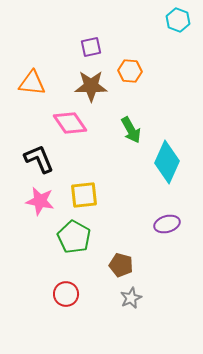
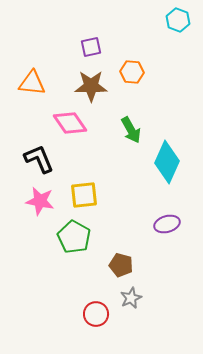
orange hexagon: moved 2 px right, 1 px down
red circle: moved 30 px right, 20 px down
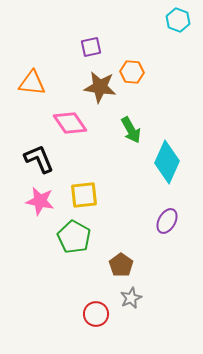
brown star: moved 9 px right, 1 px down; rotated 8 degrees clockwise
purple ellipse: moved 3 px up; rotated 45 degrees counterclockwise
brown pentagon: rotated 20 degrees clockwise
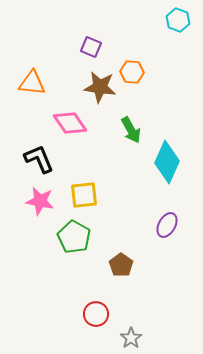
purple square: rotated 35 degrees clockwise
purple ellipse: moved 4 px down
gray star: moved 40 px down; rotated 10 degrees counterclockwise
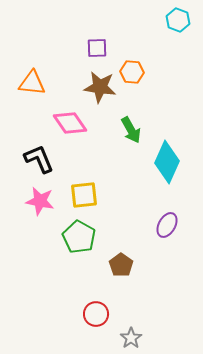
purple square: moved 6 px right, 1 px down; rotated 25 degrees counterclockwise
green pentagon: moved 5 px right
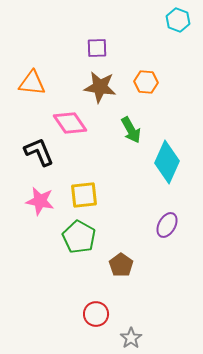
orange hexagon: moved 14 px right, 10 px down
black L-shape: moved 7 px up
